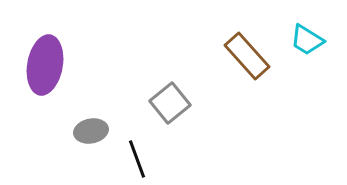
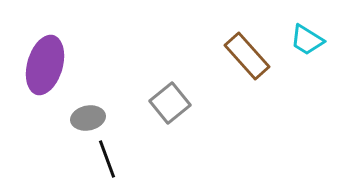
purple ellipse: rotated 6 degrees clockwise
gray ellipse: moved 3 px left, 13 px up
black line: moved 30 px left
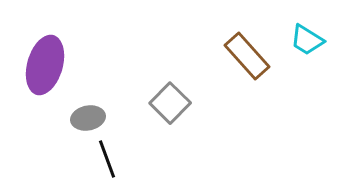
gray square: rotated 6 degrees counterclockwise
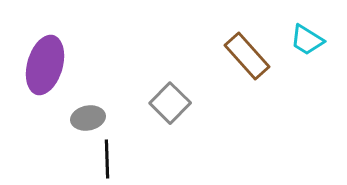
black line: rotated 18 degrees clockwise
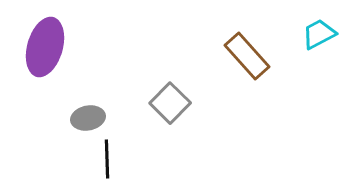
cyan trapezoid: moved 12 px right, 6 px up; rotated 120 degrees clockwise
purple ellipse: moved 18 px up
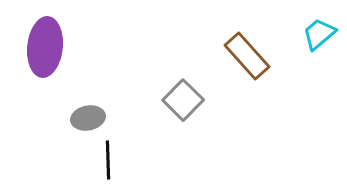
cyan trapezoid: rotated 12 degrees counterclockwise
purple ellipse: rotated 10 degrees counterclockwise
gray square: moved 13 px right, 3 px up
black line: moved 1 px right, 1 px down
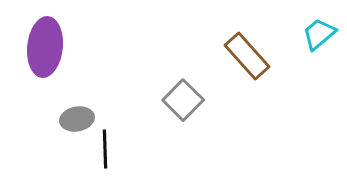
gray ellipse: moved 11 px left, 1 px down
black line: moved 3 px left, 11 px up
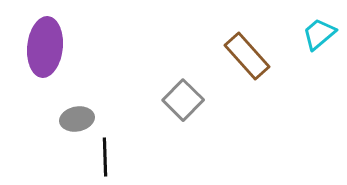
black line: moved 8 px down
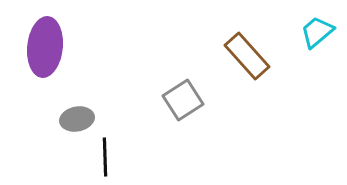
cyan trapezoid: moved 2 px left, 2 px up
gray square: rotated 12 degrees clockwise
